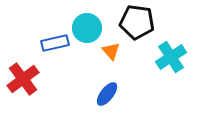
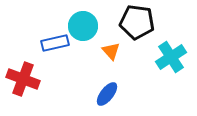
cyan circle: moved 4 px left, 2 px up
red cross: rotated 32 degrees counterclockwise
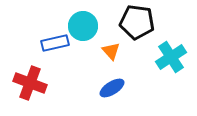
red cross: moved 7 px right, 4 px down
blue ellipse: moved 5 px right, 6 px up; rotated 20 degrees clockwise
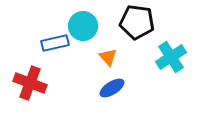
orange triangle: moved 3 px left, 6 px down
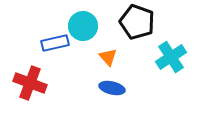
black pentagon: rotated 12 degrees clockwise
blue ellipse: rotated 45 degrees clockwise
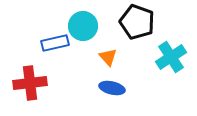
red cross: rotated 28 degrees counterclockwise
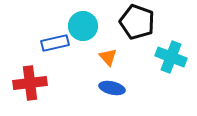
cyan cross: rotated 36 degrees counterclockwise
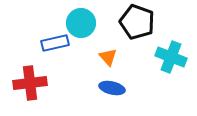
cyan circle: moved 2 px left, 3 px up
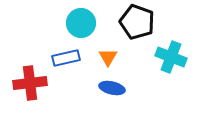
blue rectangle: moved 11 px right, 15 px down
orange triangle: rotated 12 degrees clockwise
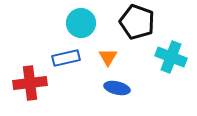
blue ellipse: moved 5 px right
